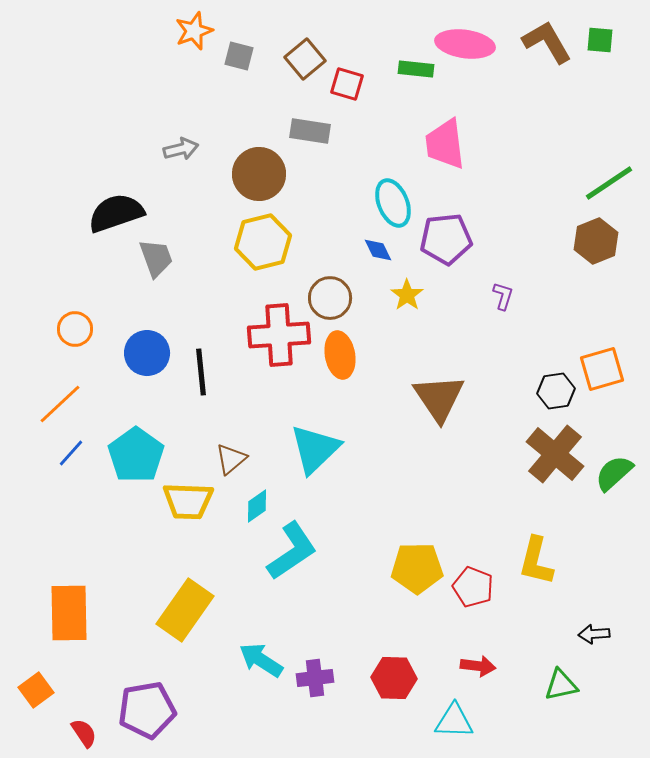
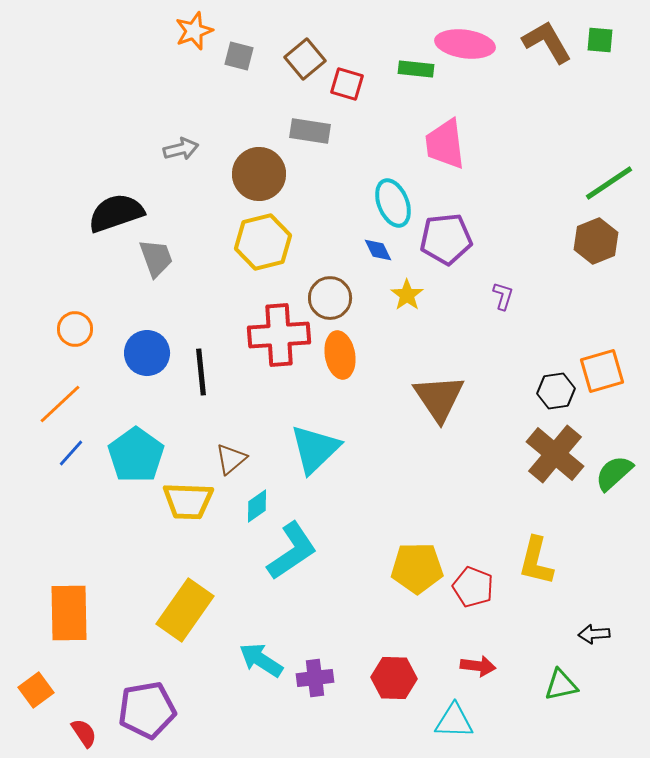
orange square at (602, 369): moved 2 px down
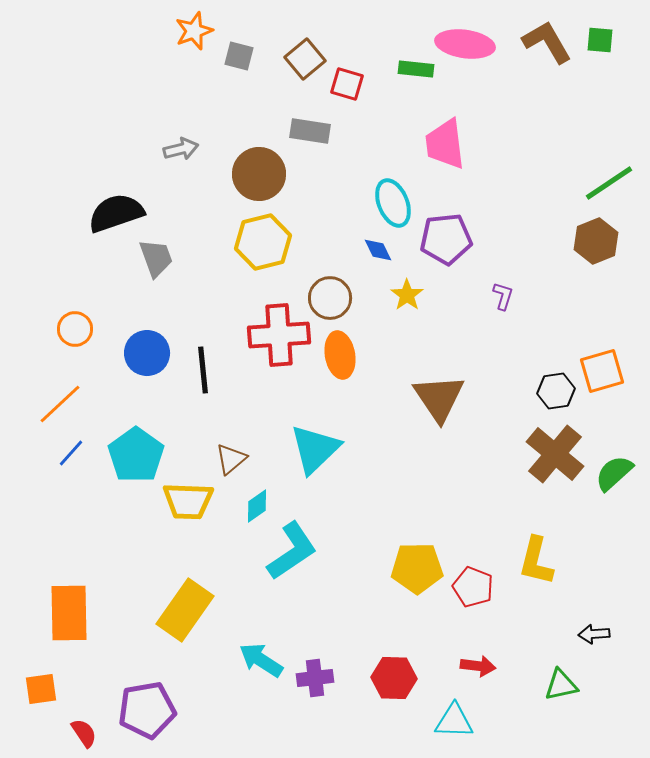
black line at (201, 372): moved 2 px right, 2 px up
orange square at (36, 690): moved 5 px right, 1 px up; rotated 28 degrees clockwise
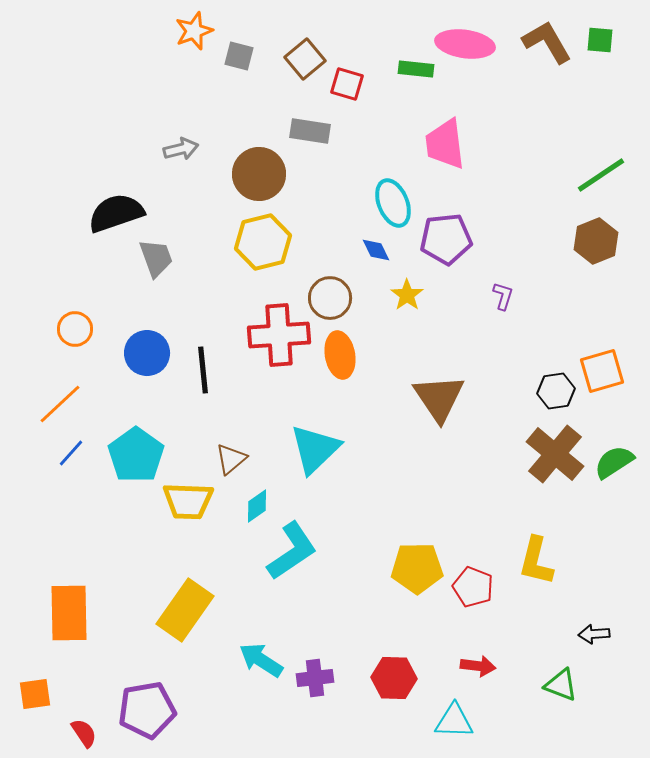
green line at (609, 183): moved 8 px left, 8 px up
blue diamond at (378, 250): moved 2 px left
green semicircle at (614, 473): moved 11 px up; rotated 9 degrees clockwise
green triangle at (561, 685): rotated 33 degrees clockwise
orange square at (41, 689): moved 6 px left, 5 px down
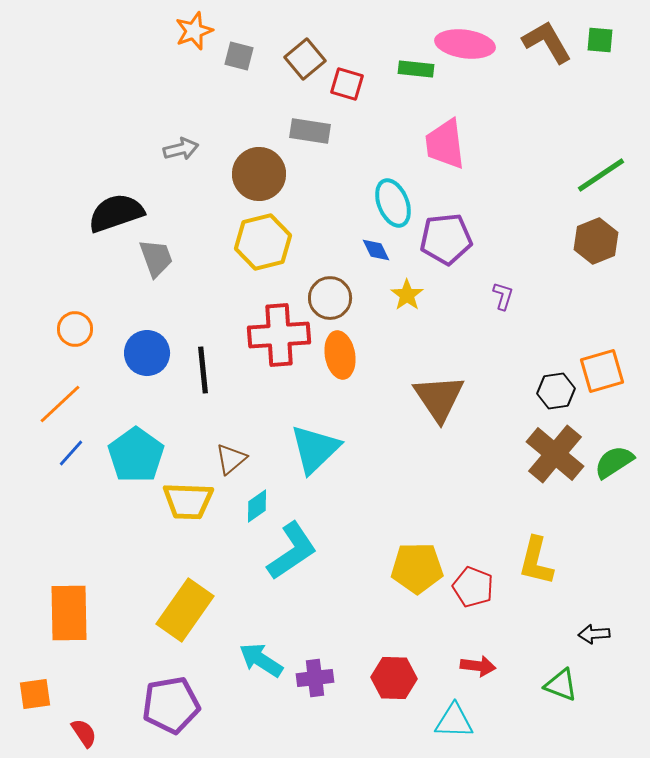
purple pentagon at (147, 710): moved 24 px right, 5 px up
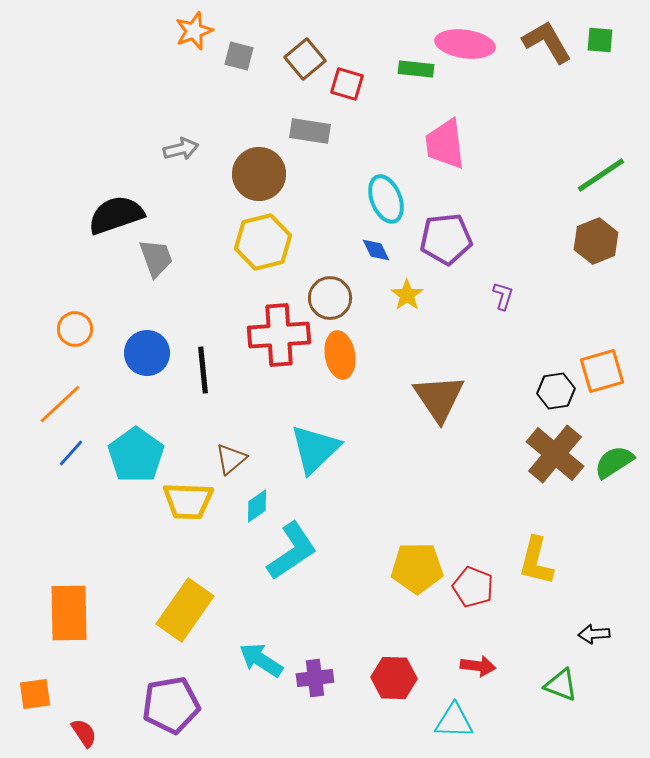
cyan ellipse at (393, 203): moved 7 px left, 4 px up
black semicircle at (116, 213): moved 2 px down
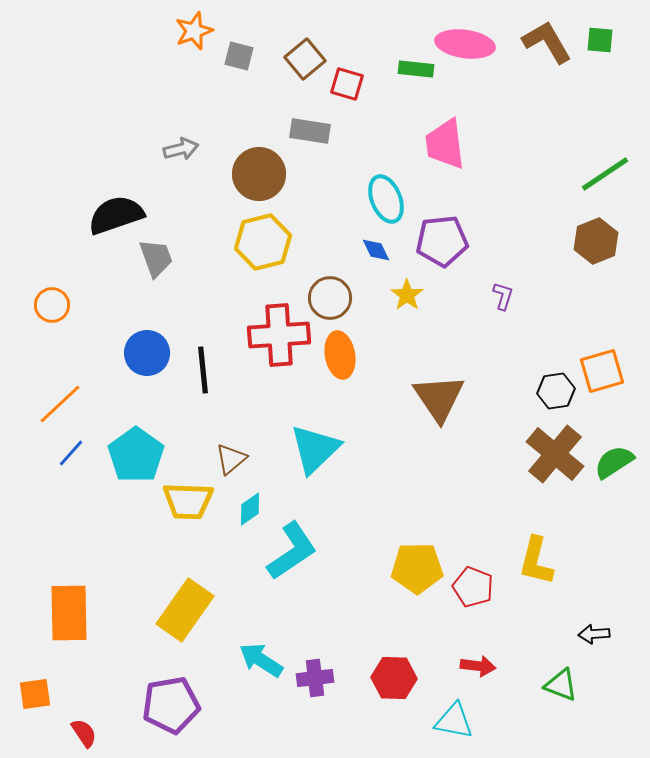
green line at (601, 175): moved 4 px right, 1 px up
purple pentagon at (446, 239): moved 4 px left, 2 px down
orange circle at (75, 329): moved 23 px left, 24 px up
cyan diamond at (257, 506): moved 7 px left, 3 px down
cyan triangle at (454, 721): rotated 9 degrees clockwise
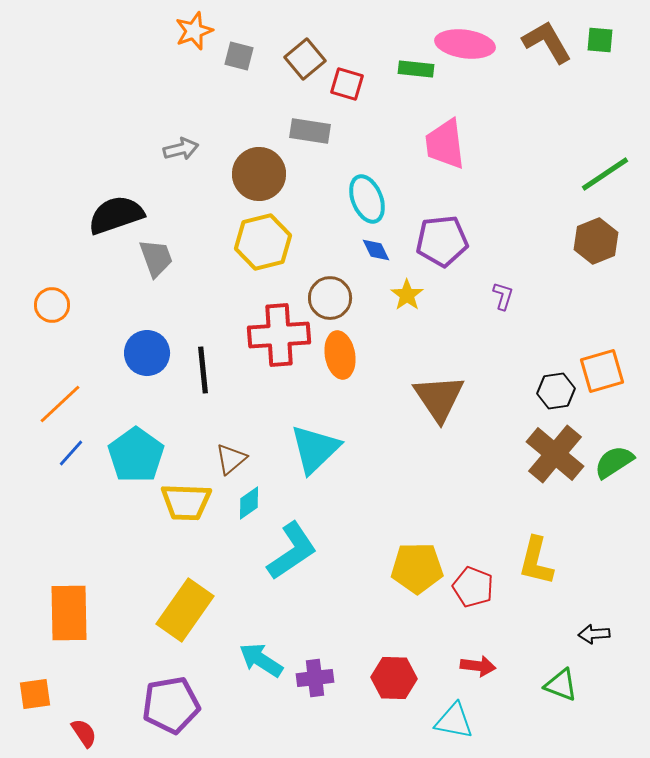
cyan ellipse at (386, 199): moved 19 px left
yellow trapezoid at (188, 501): moved 2 px left, 1 px down
cyan diamond at (250, 509): moved 1 px left, 6 px up
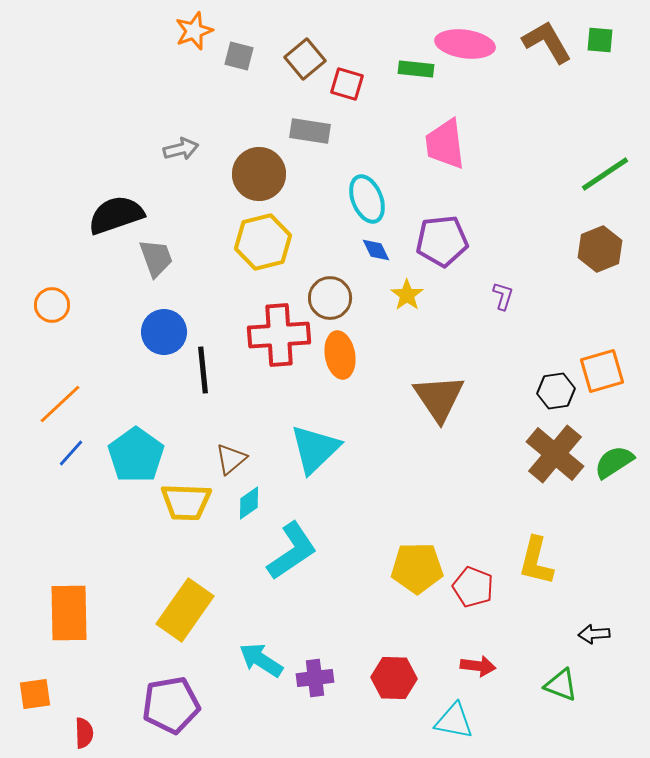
brown hexagon at (596, 241): moved 4 px right, 8 px down
blue circle at (147, 353): moved 17 px right, 21 px up
red semicircle at (84, 733): rotated 32 degrees clockwise
